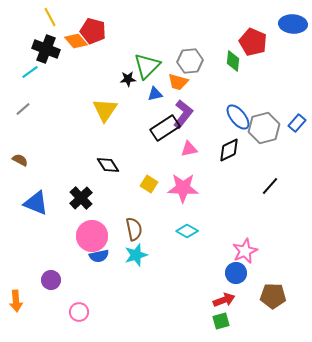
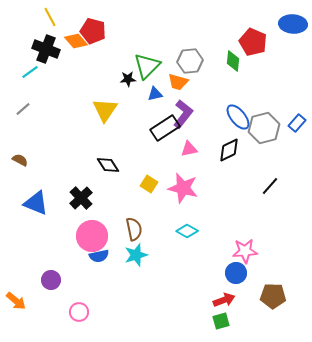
pink star at (183, 188): rotated 12 degrees clockwise
pink star at (245, 251): rotated 20 degrees clockwise
orange arrow at (16, 301): rotated 45 degrees counterclockwise
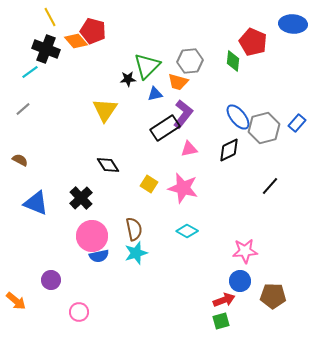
cyan star at (136, 255): moved 2 px up
blue circle at (236, 273): moved 4 px right, 8 px down
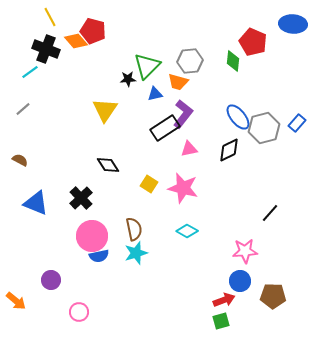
black line at (270, 186): moved 27 px down
